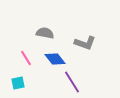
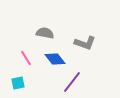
purple line: rotated 70 degrees clockwise
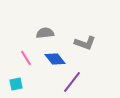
gray semicircle: rotated 18 degrees counterclockwise
cyan square: moved 2 px left, 1 px down
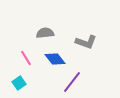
gray L-shape: moved 1 px right, 1 px up
cyan square: moved 3 px right, 1 px up; rotated 24 degrees counterclockwise
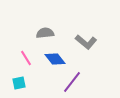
gray L-shape: rotated 20 degrees clockwise
cyan square: rotated 24 degrees clockwise
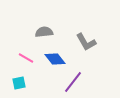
gray semicircle: moved 1 px left, 1 px up
gray L-shape: rotated 20 degrees clockwise
pink line: rotated 28 degrees counterclockwise
purple line: moved 1 px right
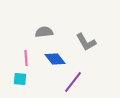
pink line: rotated 56 degrees clockwise
cyan square: moved 1 px right, 4 px up; rotated 16 degrees clockwise
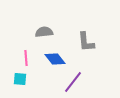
gray L-shape: rotated 25 degrees clockwise
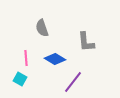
gray semicircle: moved 2 px left, 4 px up; rotated 102 degrees counterclockwise
blue diamond: rotated 20 degrees counterclockwise
cyan square: rotated 24 degrees clockwise
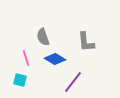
gray semicircle: moved 1 px right, 9 px down
pink line: rotated 14 degrees counterclockwise
cyan square: moved 1 px down; rotated 16 degrees counterclockwise
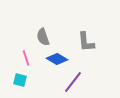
blue diamond: moved 2 px right
